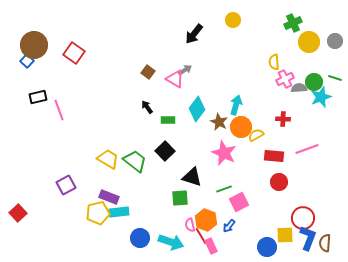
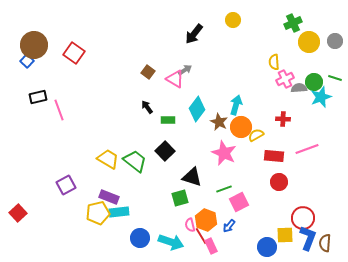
green square at (180, 198): rotated 12 degrees counterclockwise
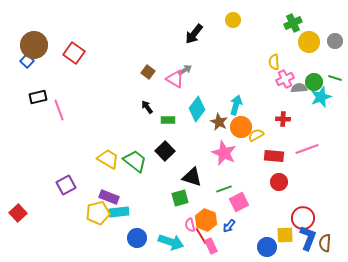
blue circle at (140, 238): moved 3 px left
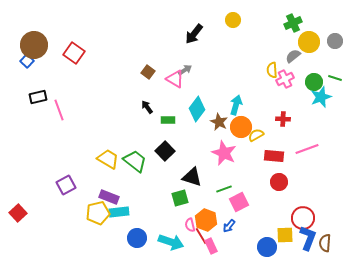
yellow semicircle at (274, 62): moved 2 px left, 8 px down
gray semicircle at (299, 88): moved 6 px left, 32 px up; rotated 35 degrees counterclockwise
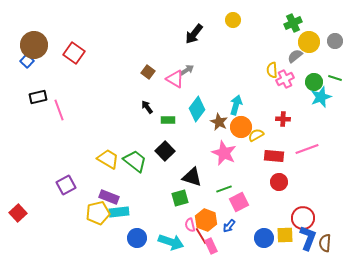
gray semicircle at (293, 56): moved 2 px right
gray arrow at (185, 70): moved 2 px right
blue circle at (267, 247): moved 3 px left, 9 px up
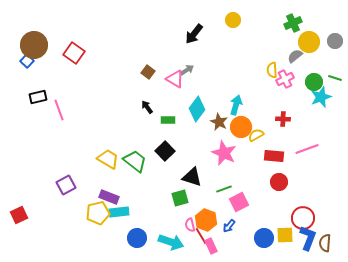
red square at (18, 213): moved 1 px right, 2 px down; rotated 18 degrees clockwise
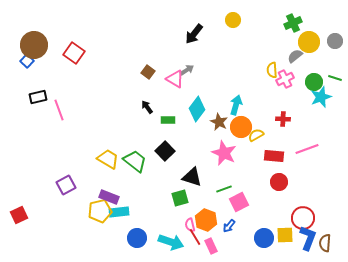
yellow pentagon at (98, 213): moved 2 px right, 2 px up
red line at (201, 236): moved 6 px left, 1 px down
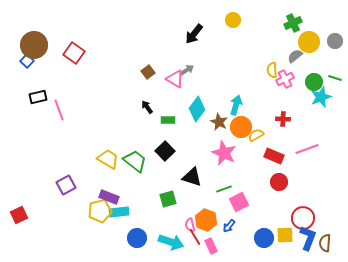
brown square at (148, 72): rotated 16 degrees clockwise
red rectangle at (274, 156): rotated 18 degrees clockwise
green square at (180, 198): moved 12 px left, 1 px down
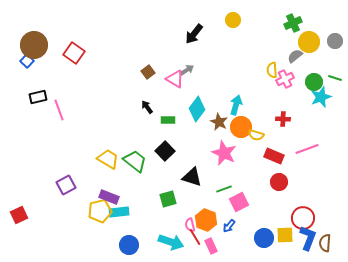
yellow semicircle at (256, 135): rotated 133 degrees counterclockwise
blue circle at (137, 238): moved 8 px left, 7 px down
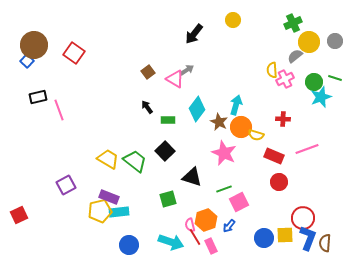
orange hexagon at (206, 220): rotated 20 degrees clockwise
